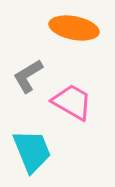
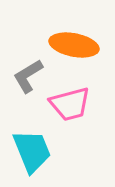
orange ellipse: moved 17 px down
pink trapezoid: moved 2 px left, 2 px down; rotated 135 degrees clockwise
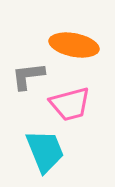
gray L-shape: rotated 24 degrees clockwise
cyan trapezoid: moved 13 px right
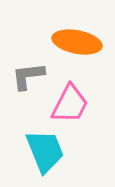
orange ellipse: moved 3 px right, 3 px up
pink trapezoid: rotated 48 degrees counterclockwise
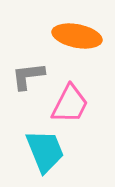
orange ellipse: moved 6 px up
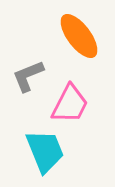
orange ellipse: moved 2 px right; rotated 42 degrees clockwise
gray L-shape: rotated 15 degrees counterclockwise
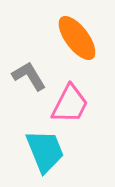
orange ellipse: moved 2 px left, 2 px down
gray L-shape: moved 1 px right; rotated 81 degrees clockwise
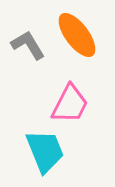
orange ellipse: moved 3 px up
gray L-shape: moved 1 px left, 31 px up
